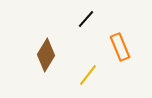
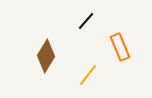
black line: moved 2 px down
brown diamond: moved 1 px down
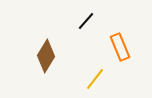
yellow line: moved 7 px right, 4 px down
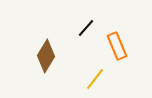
black line: moved 7 px down
orange rectangle: moved 3 px left, 1 px up
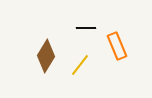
black line: rotated 48 degrees clockwise
yellow line: moved 15 px left, 14 px up
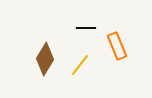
brown diamond: moved 1 px left, 3 px down
